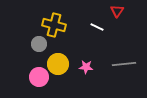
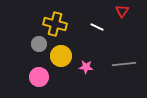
red triangle: moved 5 px right
yellow cross: moved 1 px right, 1 px up
yellow circle: moved 3 px right, 8 px up
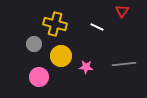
gray circle: moved 5 px left
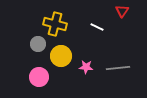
gray circle: moved 4 px right
gray line: moved 6 px left, 4 px down
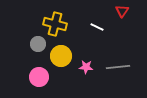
gray line: moved 1 px up
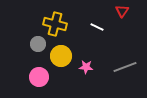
gray line: moved 7 px right; rotated 15 degrees counterclockwise
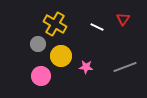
red triangle: moved 1 px right, 8 px down
yellow cross: rotated 15 degrees clockwise
pink circle: moved 2 px right, 1 px up
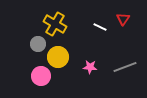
white line: moved 3 px right
yellow circle: moved 3 px left, 1 px down
pink star: moved 4 px right
